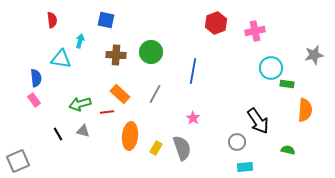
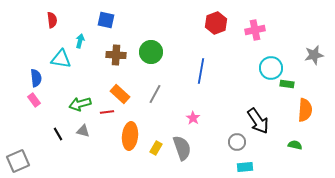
pink cross: moved 1 px up
blue line: moved 8 px right
green semicircle: moved 7 px right, 5 px up
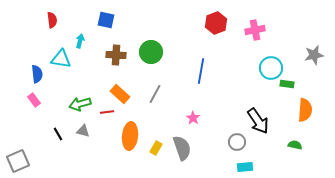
blue semicircle: moved 1 px right, 4 px up
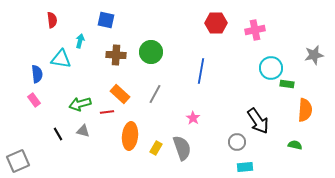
red hexagon: rotated 20 degrees clockwise
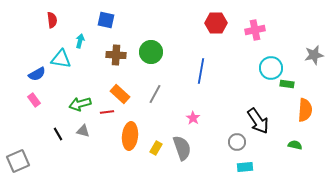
blue semicircle: rotated 66 degrees clockwise
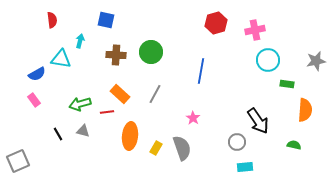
red hexagon: rotated 15 degrees counterclockwise
gray star: moved 2 px right, 6 px down
cyan circle: moved 3 px left, 8 px up
green semicircle: moved 1 px left
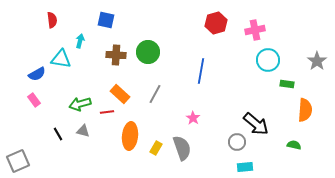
green circle: moved 3 px left
gray star: moved 1 px right; rotated 24 degrees counterclockwise
black arrow: moved 2 px left, 3 px down; rotated 16 degrees counterclockwise
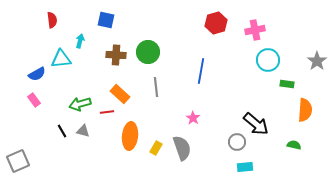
cyan triangle: rotated 15 degrees counterclockwise
gray line: moved 1 px right, 7 px up; rotated 36 degrees counterclockwise
black line: moved 4 px right, 3 px up
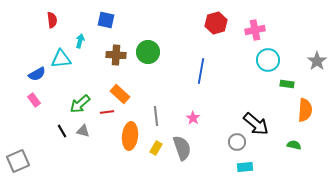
gray line: moved 29 px down
green arrow: rotated 25 degrees counterclockwise
